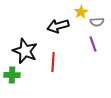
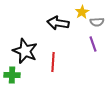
yellow star: moved 1 px right
black arrow: moved 3 px up; rotated 25 degrees clockwise
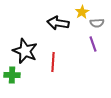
gray semicircle: moved 1 px down
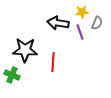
yellow star: rotated 24 degrees clockwise
gray semicircle: rotated 64 degrees counterclockwise
purple line: moved 13 px left, 12 px up
black star: moved 1 px up; rotated 20 degrees counterclockwise
green cross: rotated 21 degrees clockwise
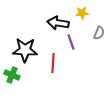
yellow star: moved 1 px down
gray semicircle: moved 2 px right, 10 px down
purple line: moved 9 px left, 10 px down
red line: moved 1 px down
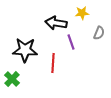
black arrow: moved 2 px left
green cross: moved 4 px down; rotated 21 degrees clockwise
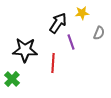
black arrow: moved 2 px right; rotated 115 degrees clockwise
